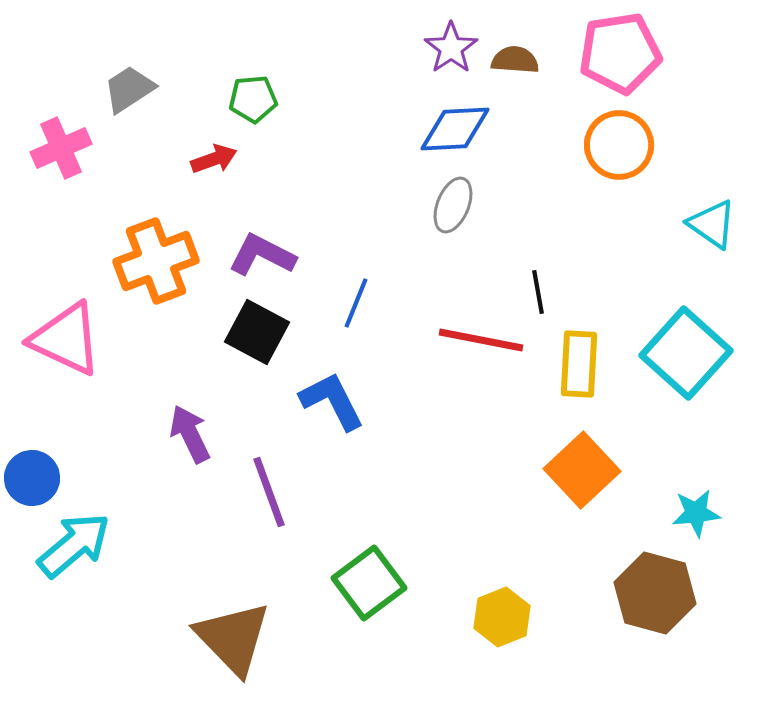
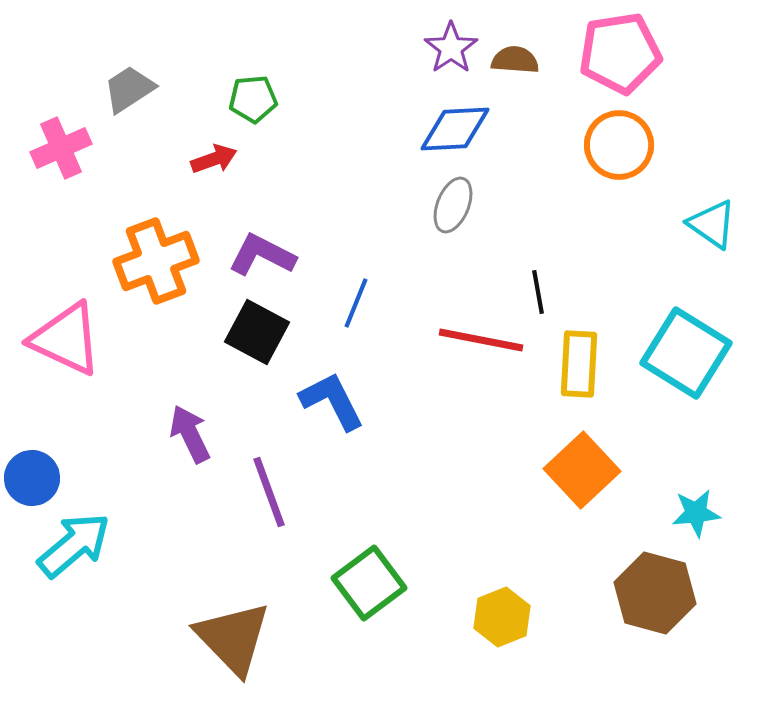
cyan square: rotated 10 degrees counterclockwise
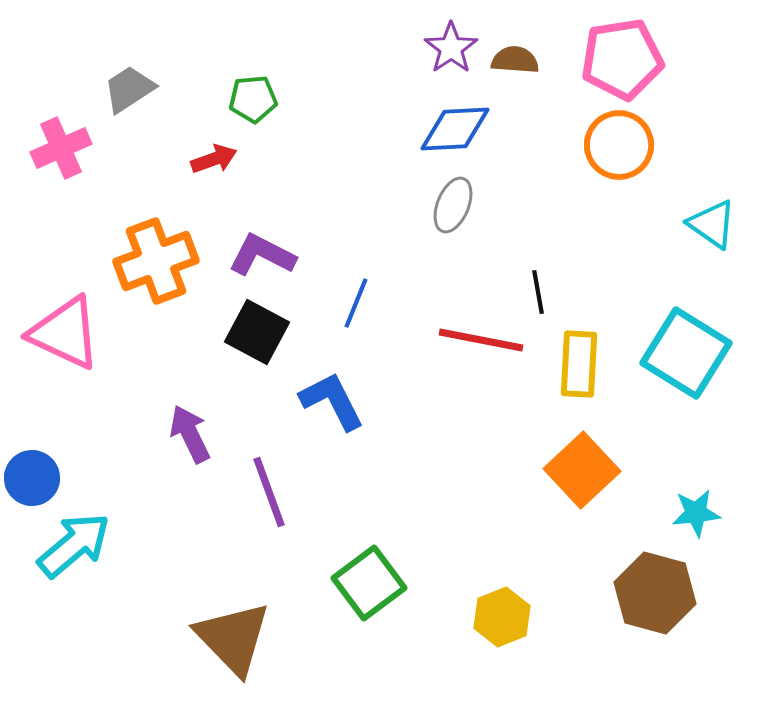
pink pentagon: moved 2 px right, 6 px down
pink triangle: moved 1 px left, 6 px up
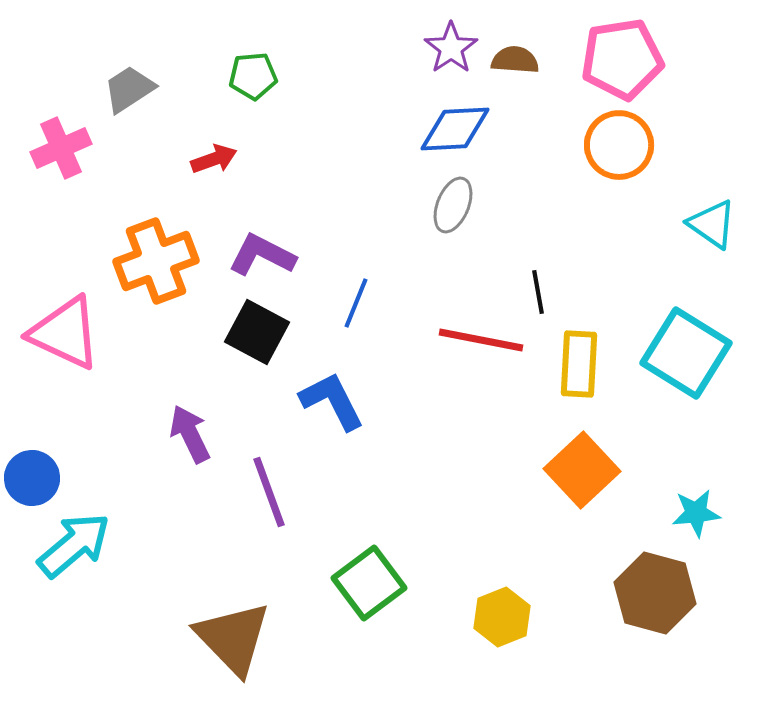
green pentagon: moved 23 px up
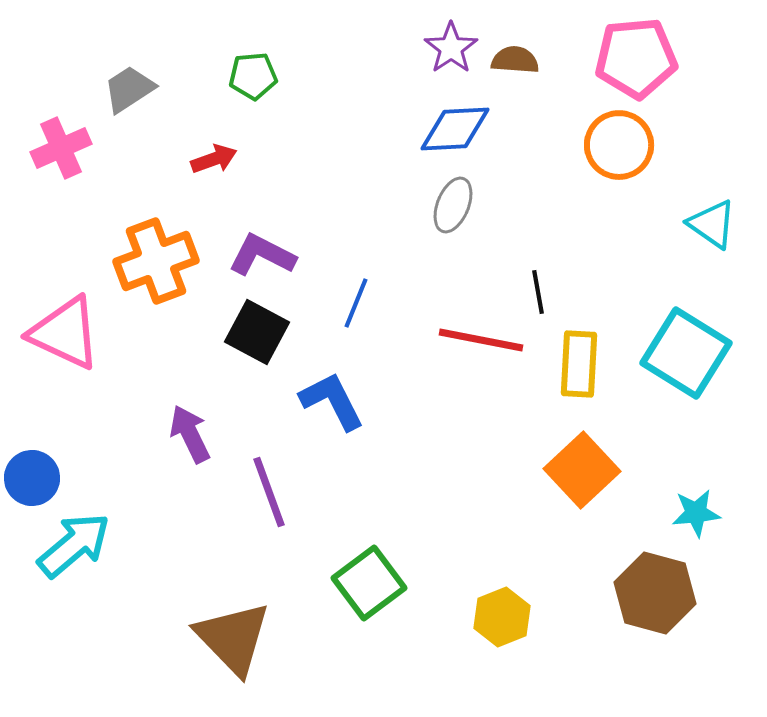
pink pentagon: moved 14 px right, 1 px up; rotated 4 degrees clockwise
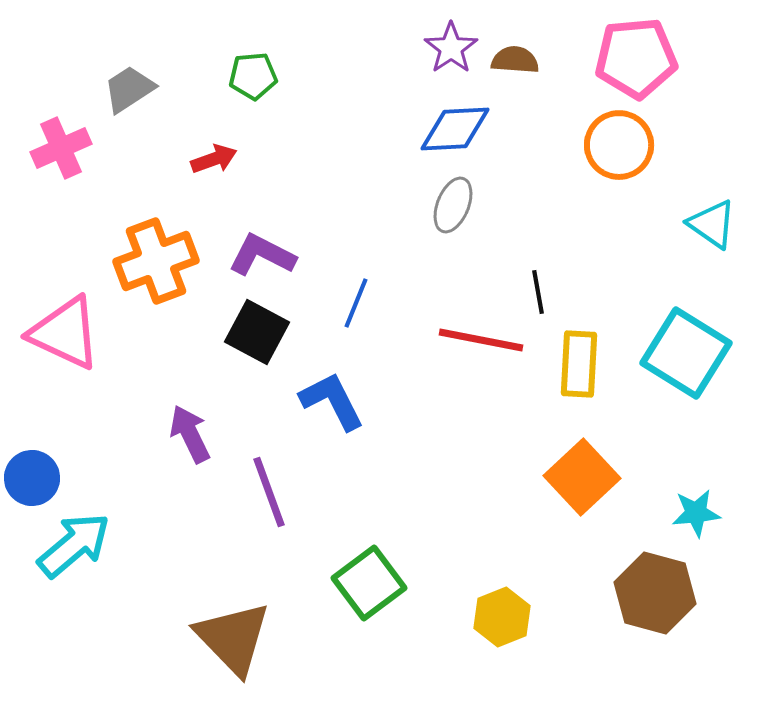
orange square: moved 7 px down
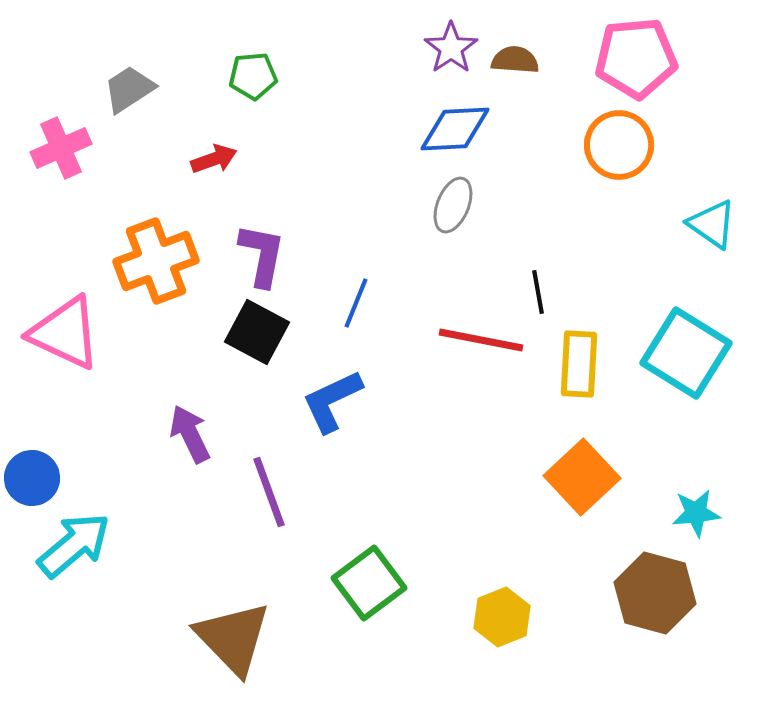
purple L-shape: rotated 74 degrees clockwise
blue L-shape: rotated 88 degrees counterclockwise
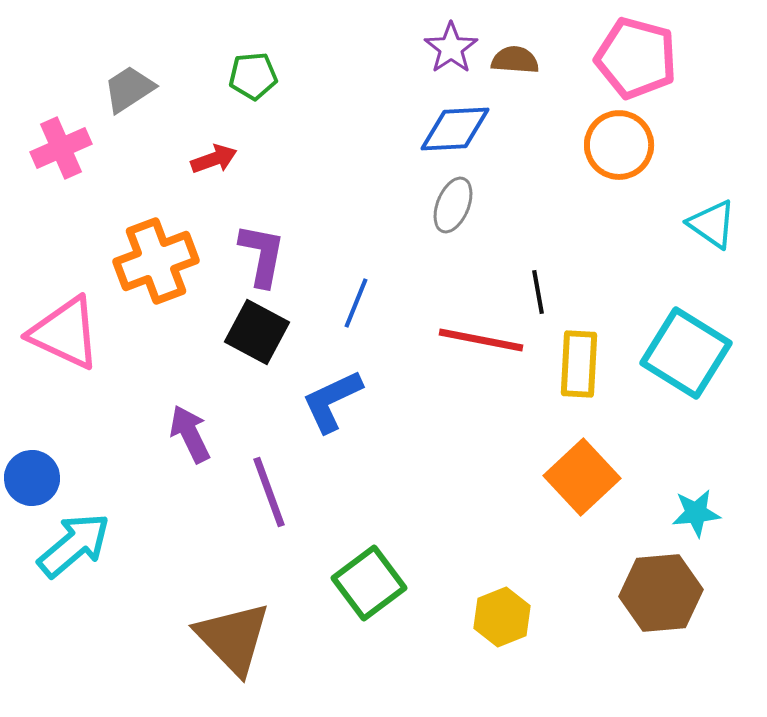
pink pentagon: rotated 20 degrees clockwise
brown hexagon: moved 6 px right; rotated 20 degrees counterclockwise
